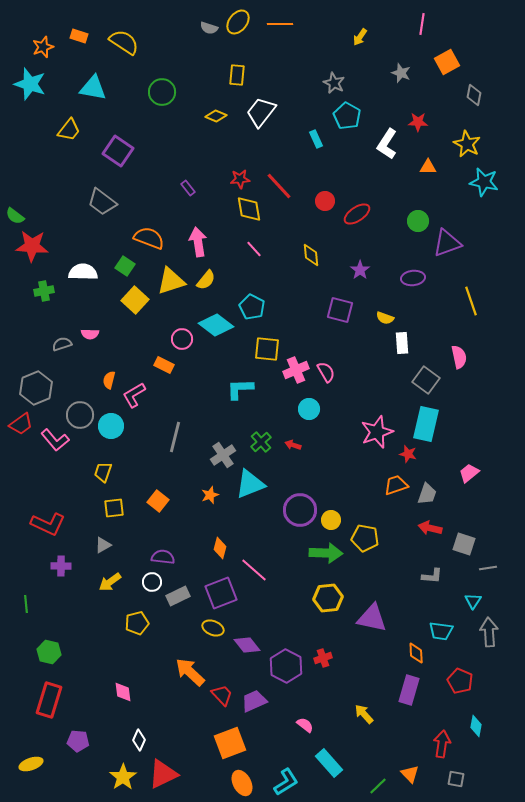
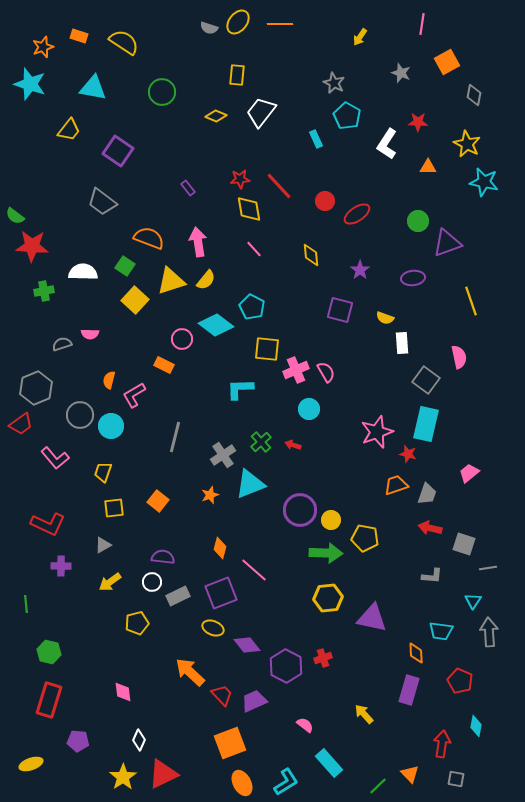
pink L-shape at (55, 440): moved 18 px down
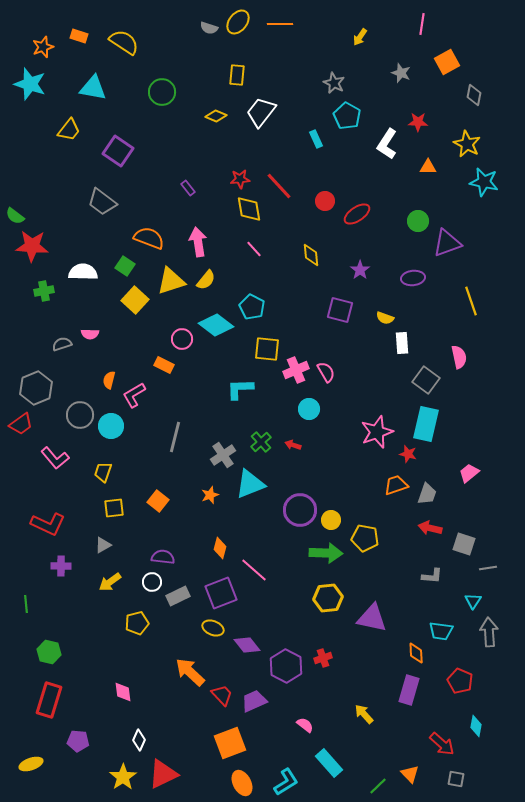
red arrow at (442, 744): rotated 124 degrees clockwise
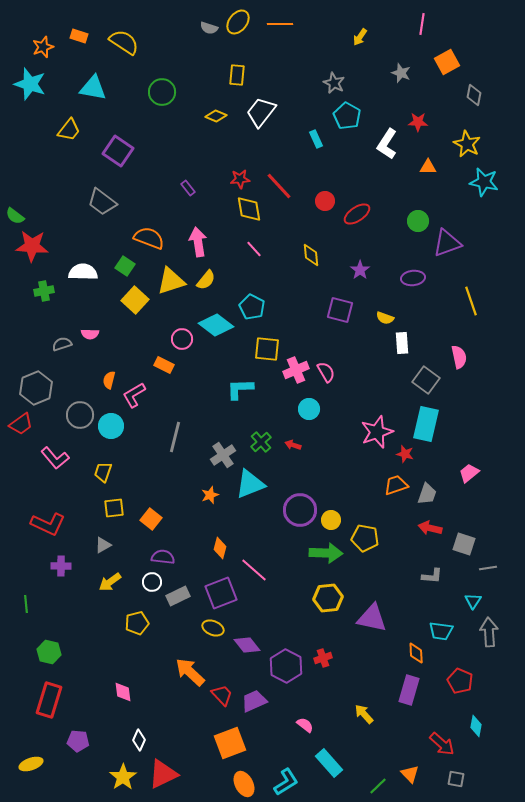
red star at (408, 454): moved 3 px left
orange square at (158, 501): moved 7 px left, 18 px down
orange ellipse at (242, 783): moved 2 px right, 1 px down
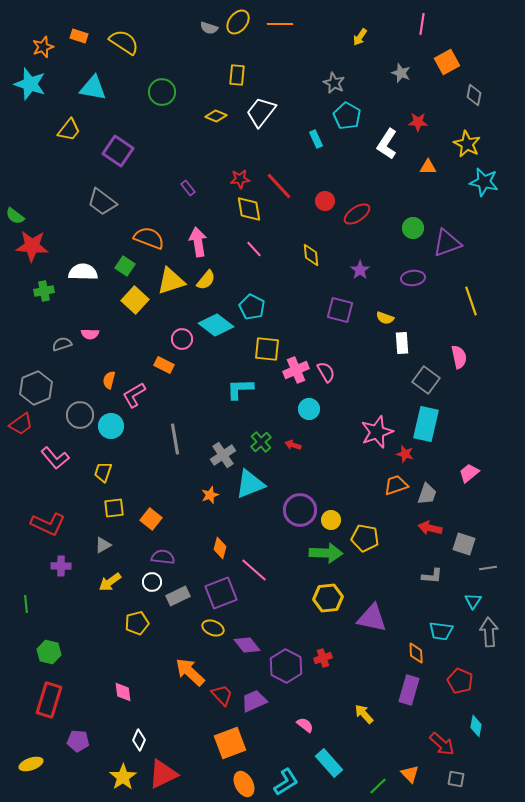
green circle at (418, 221): moved 5 px left, 7 px down
gray line at (175, 437): moved 2 px down; rotated 24 degrees counterclockwise
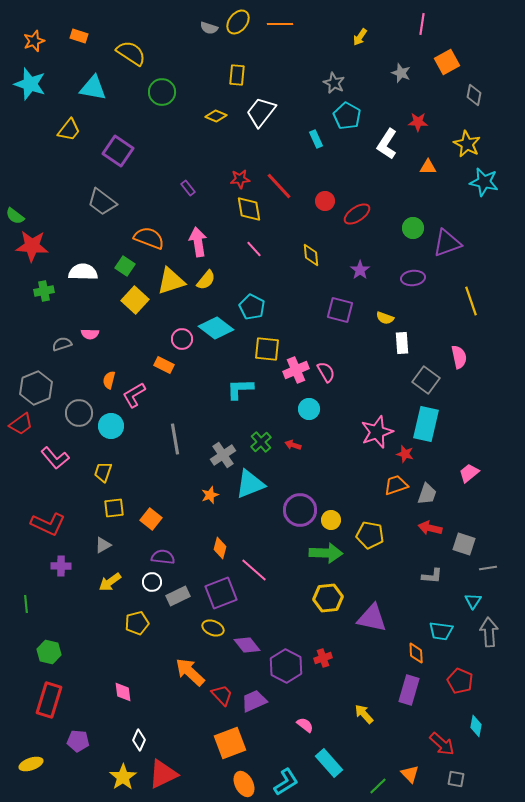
yellow semicircle at (124, 42): moved 7 px right, 11 px down
orange star at (43, 47): moved 9 px left, 6 px up
cyan diamond at (216, 325): moved 3 px down
gray circle at (80, 415): moved 1 px left, 2 px up
yellow pentagon at (365, 538): moved 5 px right, 3 px up
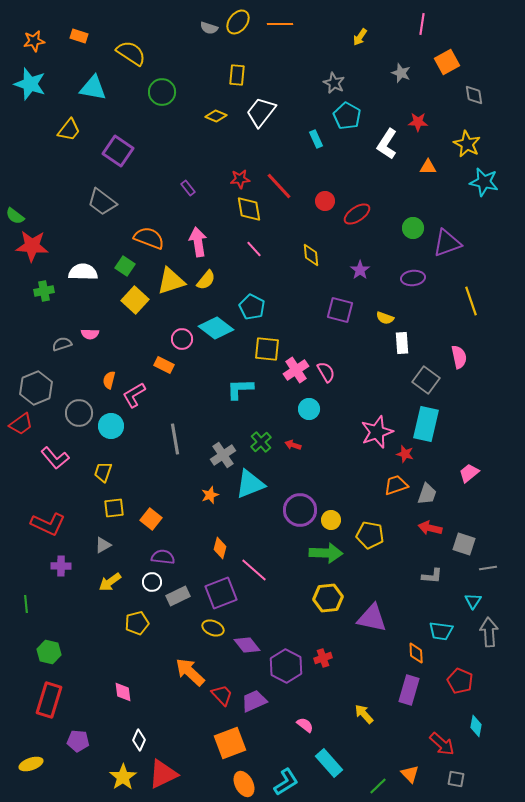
orange star at (34, 41): rotated 10 degrees clockwise
gray diamond at (474, 95): rotated 20 degrees counterclockwise
pink cross at (296, 370): rotated 10 degrees counterclockwise
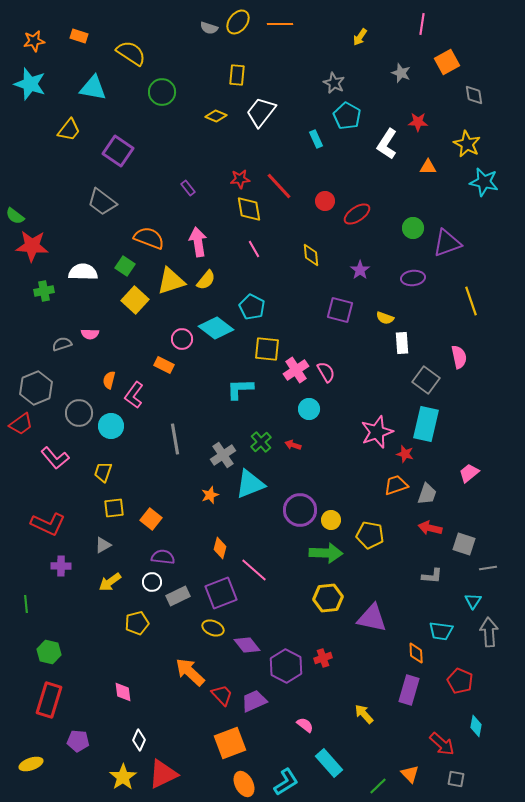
pink line at (254, 249): rotated 12 degrees clockwise
pink L-shape at (134, 395): rotated 24 degrees counterclockwise
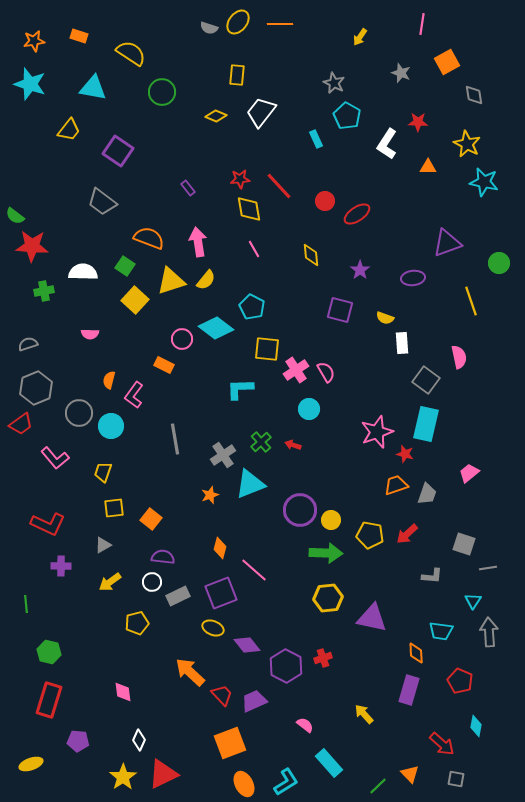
green circle at (413, 228): moved 86 px right, 35 px down
gray semicircle at (62, 344): moved 34 px left
red arrow at (430, 528): moved 23 px left, 6 px down; rotated 55 degrees counterclockwise
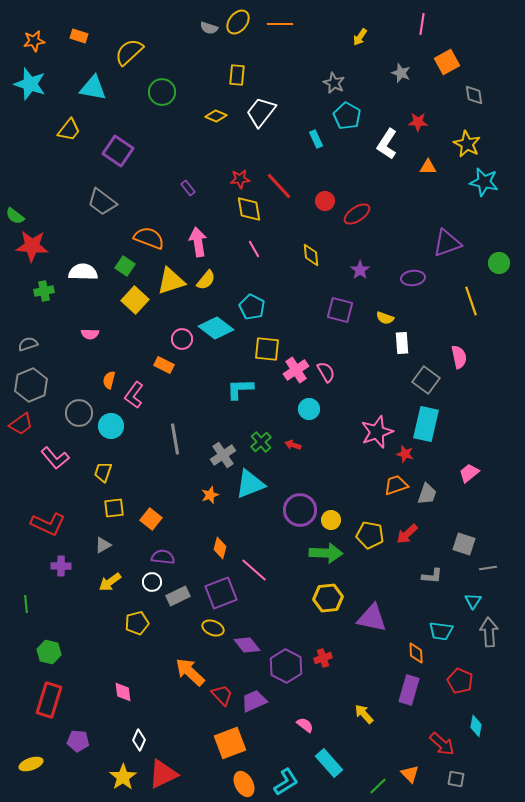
yellow semicircle at (131, 53): moved 2 px left, 1 px up; rotated 76 degrees counterclockwise
gray hexagon at (36, 388): moved 5 px left, 3 px up
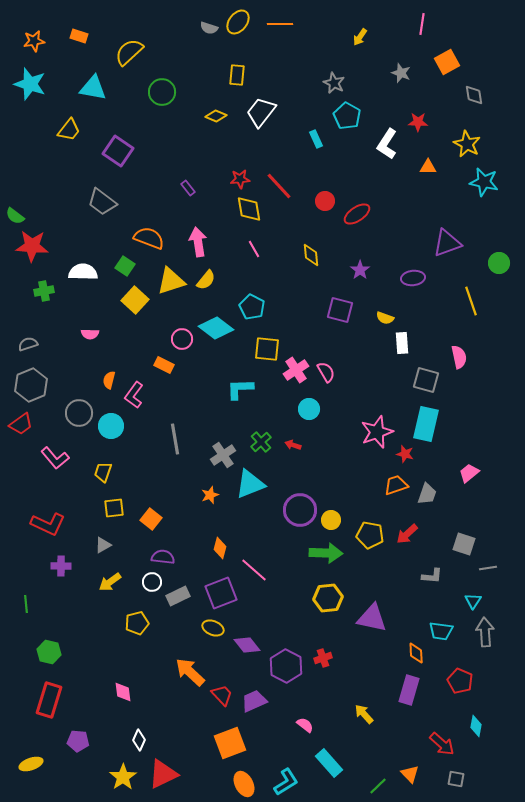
gray square at (426, 380): rotated 20 degrees counterclockwise
gray arrow at (489, 632): moved 4 px left
